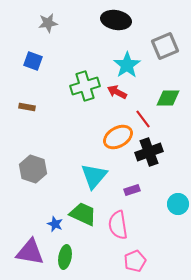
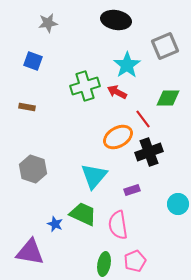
green ellipse: moved 39 px right, 7 px down
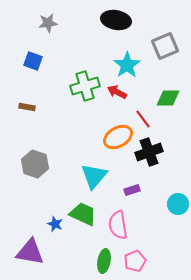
gray hexagon: moved 2 px right, 5 px up
green ellipse: moved 3 px up
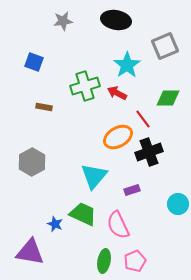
gray star: moved 15 px right, 2 px up
blue square: moved 1 px right, 1 px down
red arrow: moved 1 px down
brown rectangle: moved 17 px right
gray hexagon: moved 3 px left, 2 px up; rotated 12 degrees clockwise
pink semicircle: rotated 16 degrees counterclockwise
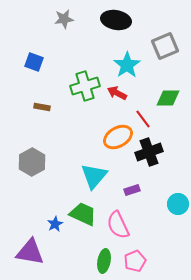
gray star: moved 1 px right, 2 px up
brown rectangle: moved 2 px left
blue star: rotated 21 degrees clockwise
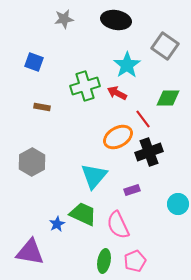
gray square: rotated 32 degrees counterclockwise
blue star: moved 2 px right
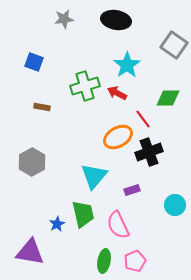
gray square: moved 9 px right, 1 px up
cyan circle: moved 3 px left, 1 px down
green trapezoid: rotated 52 degrees clockwise
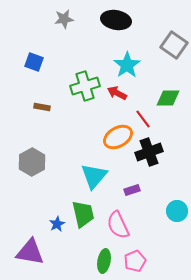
cyan circle: moved 2 px right, 6 px down
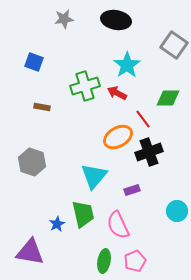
gray hexagon: rotated 12 degrees counterclockwise
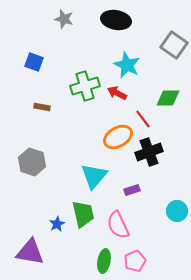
gray star: rotated 24 degrees clockwise
cyan star: rotated 12 degrees counterclockwise
